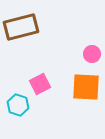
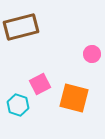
orange square: moved 12 px left, 11 px down; rotated 12 degrees clockwise
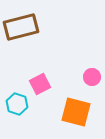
pink circle: moved 23 px down
orange square: moved 2 px right, 14 px down
cyan hexagon: moved 1 px left, 1 px up
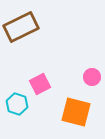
brown rectangle: rotated 12 degrees counterclockwise
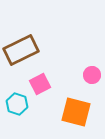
brown rectangle: moved 23 px down
pink circle: moved 2 px up
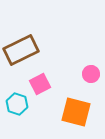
pink circle: moved 1 px left, 1 px up
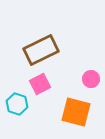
brown rectangle: moved 20 px right
pink circle: moved 5 px down
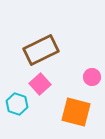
pink circle: moved 1 px right, 2 px up
pink square: rotated 15 degrees counterclockwise
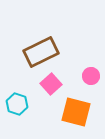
brown rectangle: moved 2 px down
pink circle: moved 1 px left, 1 px up
pink square: moved 11 px right
